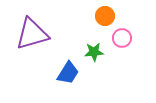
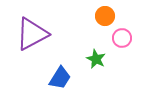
purple triangle: rotated 12 degrees counterclockwise
green star: moved 2 px right, 7 px down; rotated 30 degrees clockwise
blue trapezoid: moved 8 px left, 5 px down
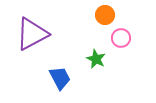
orange circle: moved 1 px up
pink circle: moved 1 px left
blue trapezoid: rotated 60 degrees counterclockwise
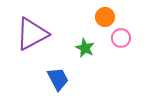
orange circle: moved 2 px down
green star: moved 11 px left, 11 px up
blue trapezoid: moved 2 px left, 1 px down
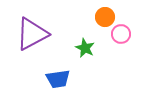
pink circle: moved 4 px up
blue trapezoid: rotated 110 degrees clockwise
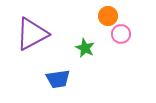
orange circle: moved 3 px right, 1 px up
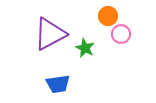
purple triangle: moved 18 px right
blue trapezoid: moved 5 px down
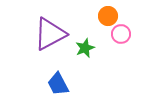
green star: rotated 24 degrees clockwise
blue trapezoid: rotated 70 degrees clockwise
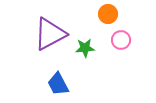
orange circle: moved 2 px up
pink circle: moved 6 px down
green star: rotated 18 degrees clockwise
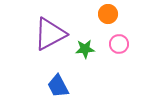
pink circle: moved 2 px left, 4 px down
green star: moved 1 px down
blue trapezoid: moved 2 px down
